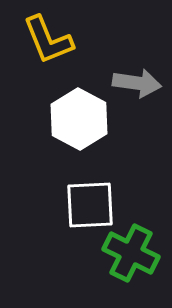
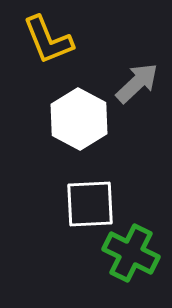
gray arrow: rotated 51 degrees counterclockwise
white square: moved 1 px up
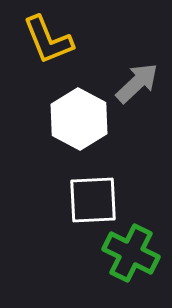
white square: moved 3 px right, 4 px up
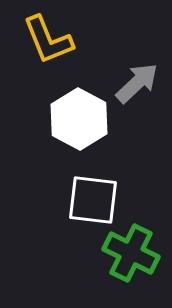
white square: rotated 10 degrees clockwise
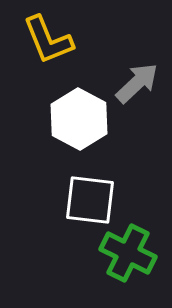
white square: moved 3 px left
green cross: moved 3 px left
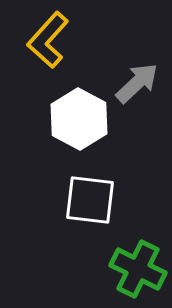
yellow L-shape: rotated 64 degrees clockwise
green cross: moved 10 px right, 16 px down
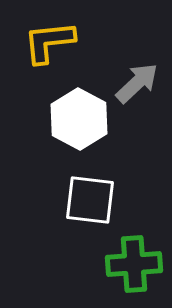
yellow L-shape: moved 1 px right, 2 px down; rotated 42 degrees clockwise
green cross: moved 4 px left, 5 px up; rotated 30 degrees counterclockwise
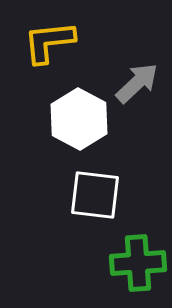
white square: moved 5 px right, 5 px up
green cross: moved 4 px right, 1 px up
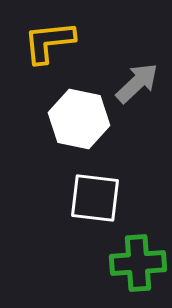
white hexagon: rotated 16 degrees counterclockwise
white square: moved 3 px down
